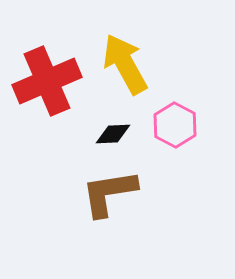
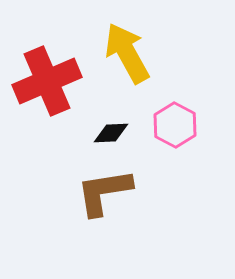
yellow arrow: moved 2 px right, 11 px up
black diamond: moved 2 px left, 1 px up
brown L-shape: moved 5 px left, 1 px up
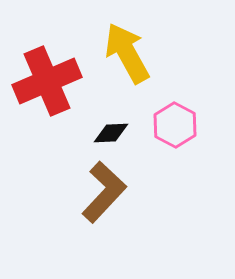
brown L-shape: rotated 142 degrees clockwise
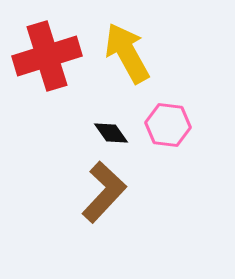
red cross: moved 25 px up; rotated 6 degrees clockwise
pink hexagon: moved 7 px left; rotated 21 degrees counterclockwise
black diamond: rotated 57 degrees clockwise
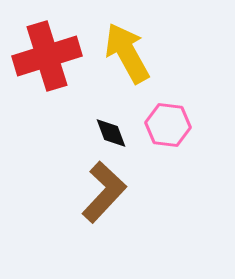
black diamond: rotated 15 degrees clockwise
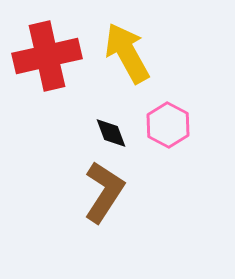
red cross: rotated 4 degrees clockwise
pink hexagon: rotated 21 degrees clockwise
brown L-shape: rotated 10 degrees counterclockwise
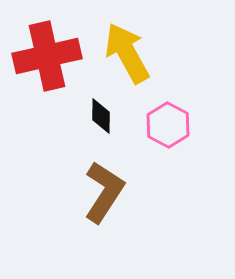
black diamond: moved 10 px left, 17 px up; rotated 21 degrees clockwise
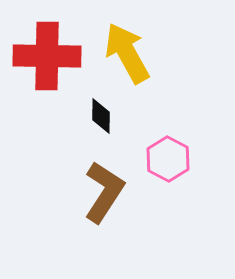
red cross: rotated 14 degrees clockwise
pink hexagon: moved 34 px down
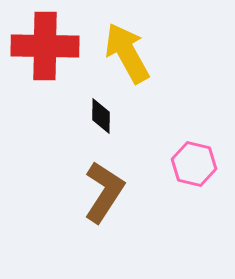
red cross: moved 2 px left, 10 px up
pink hexagon: moved 26 px right, 5 px down; rotated 15 degrees counterclockwise
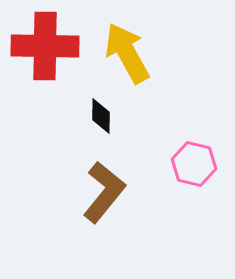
brown L-shape: rotated 6 degrees clockwise
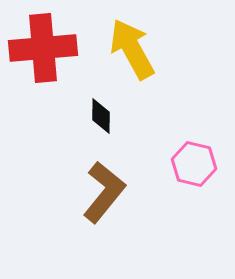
red cross: moved 2 px left, 2 px down; rotated 6 degrees counterclockwise
yellow arrow: moved 5 px right, 4 px up
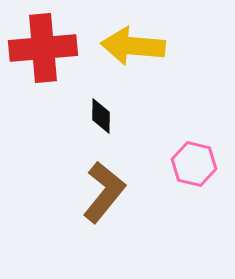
yellow arrow: moved 1 px right, 3 px up; rotated 56 degrees counterclockwise
